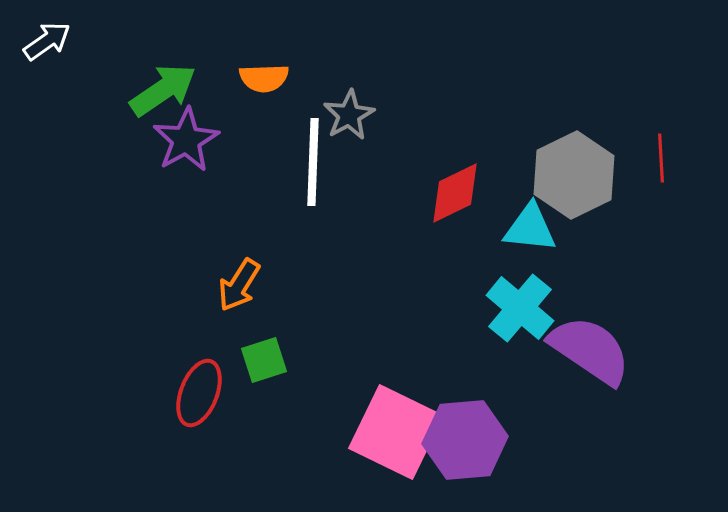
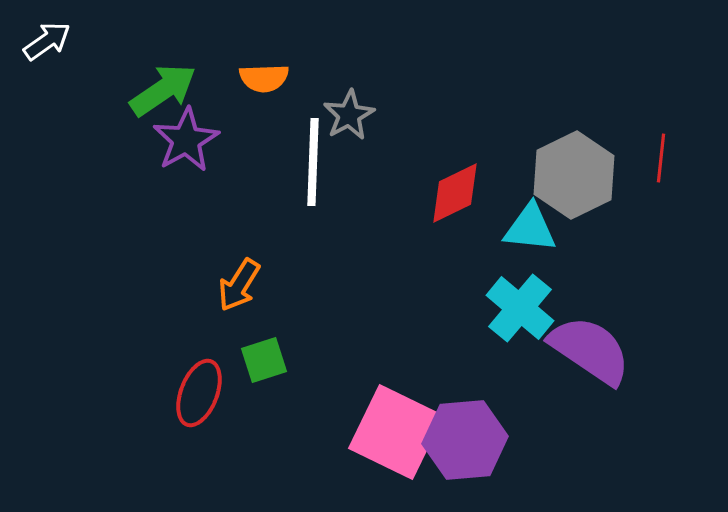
red line: rotated 9 degrees clockwise
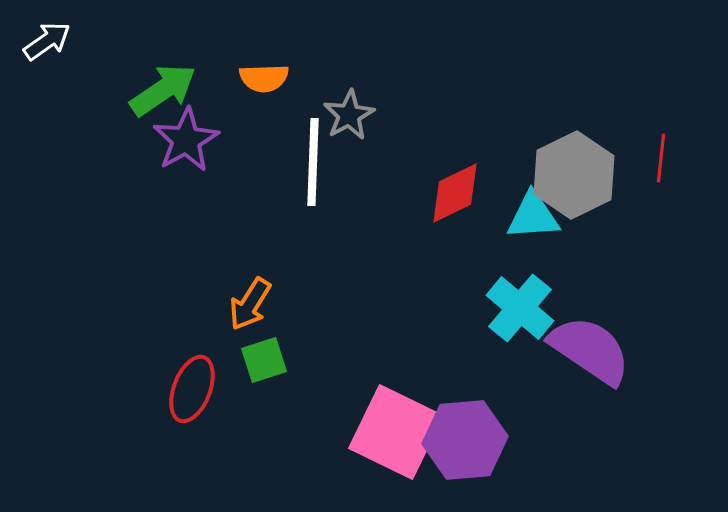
cyan triangle: moved 3 px right, 12 px up; rotated 10 degrees counterclockwise
orange arrow: moved 11 px right, 19 px down
red ellipse: moved 7 px left, 4 px up
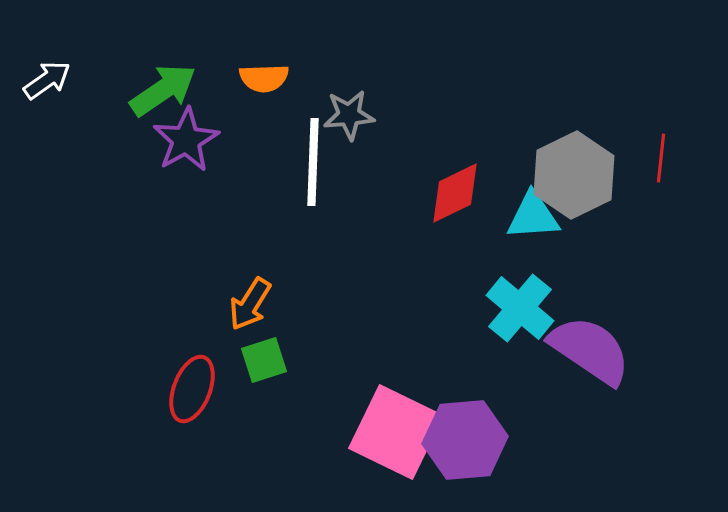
white arrow: moved 39 px down
gray star: rotated 24 degrees clockwise
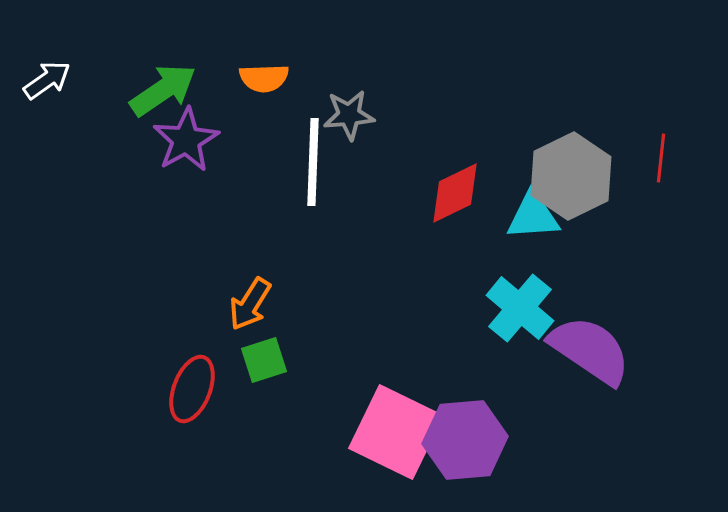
gray hexagon: moved 3 px left, 1 px down
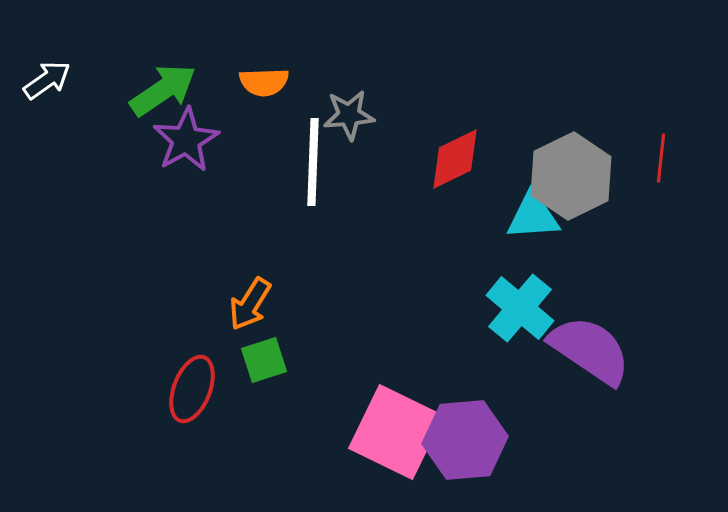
orange semicircle: moved 4 px down
red diamond: moved 34 px up
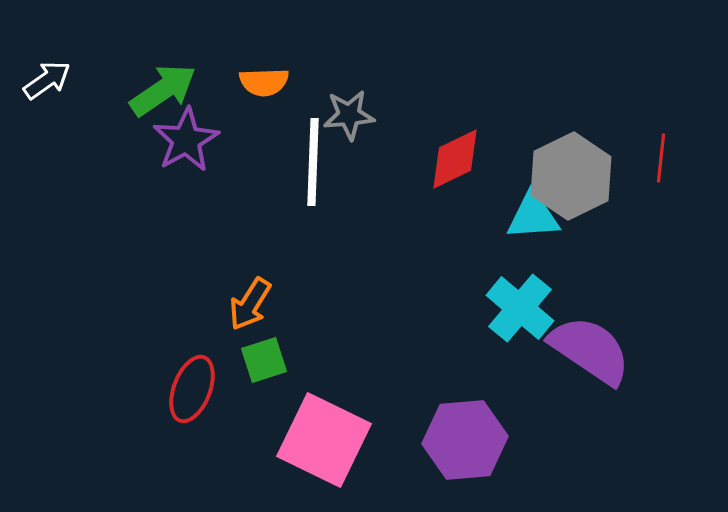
pink square: moved 72 px left, 8 px down
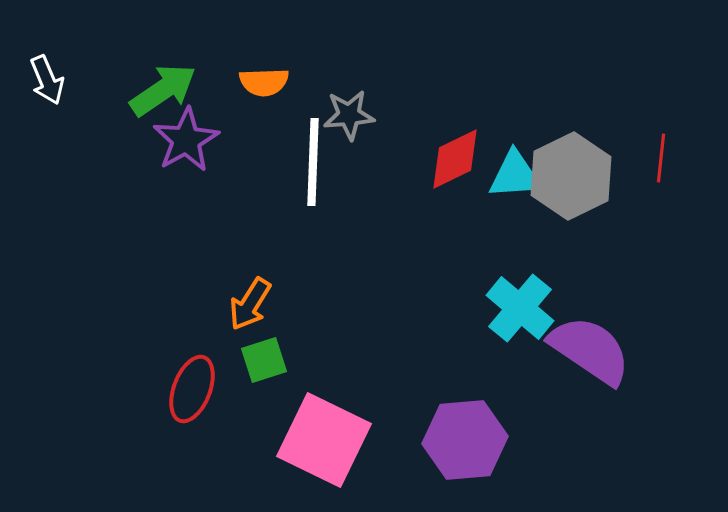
white arrow: rotated 102 degrees clockwise
cyan triangle: moved 18 px left, 41 px up
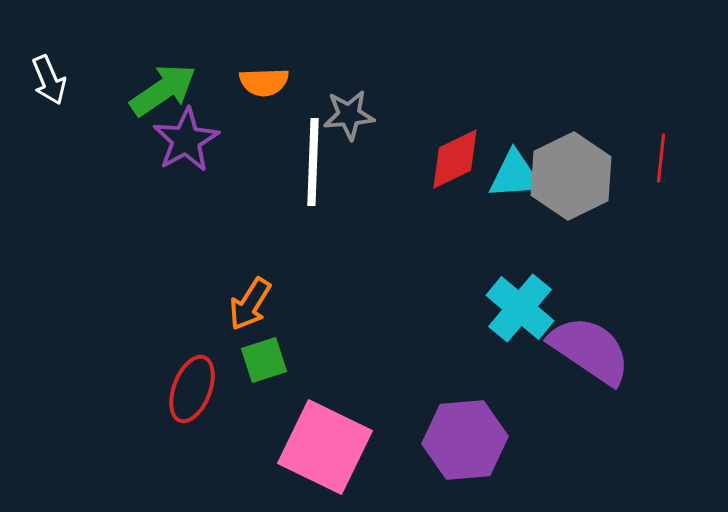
white arrow: moved 2 px right
pink square: moved 1 px right, 7 px down
